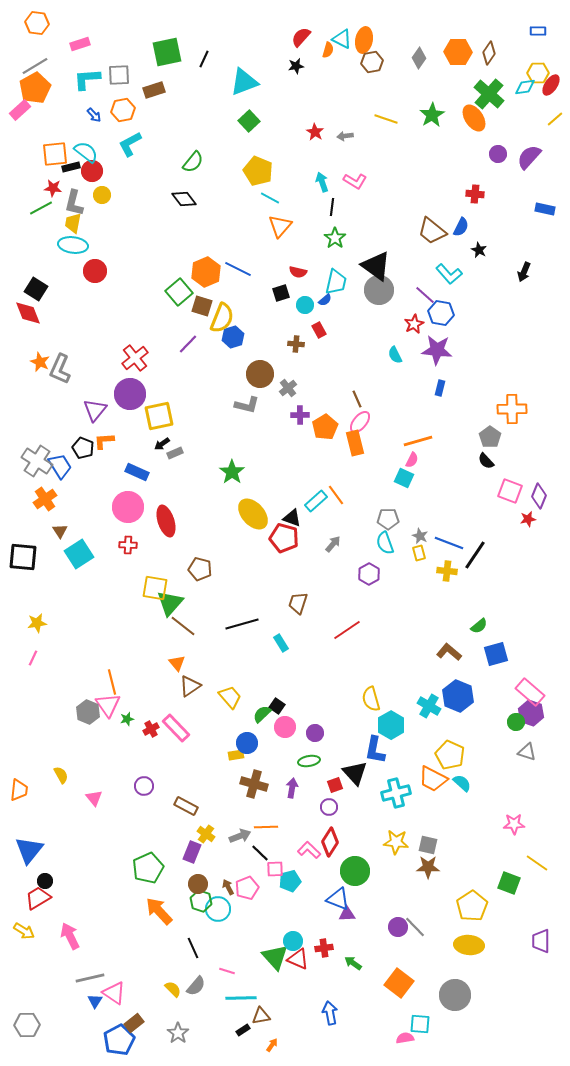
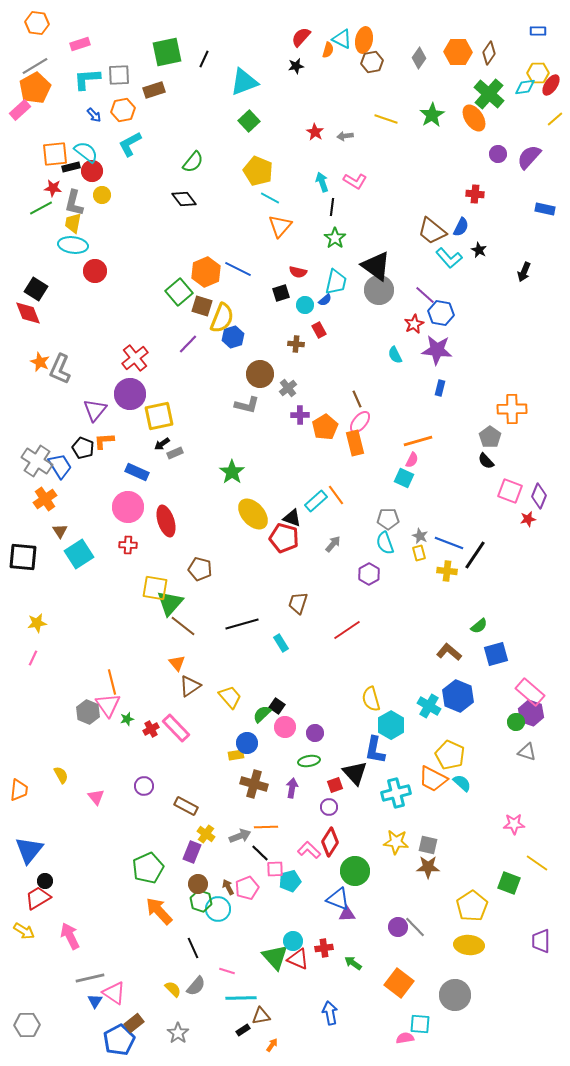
cyan L-shape at (449, 274): moved 16 px up
pink triangle at (94, 798): moved 2 px right, 1 px up
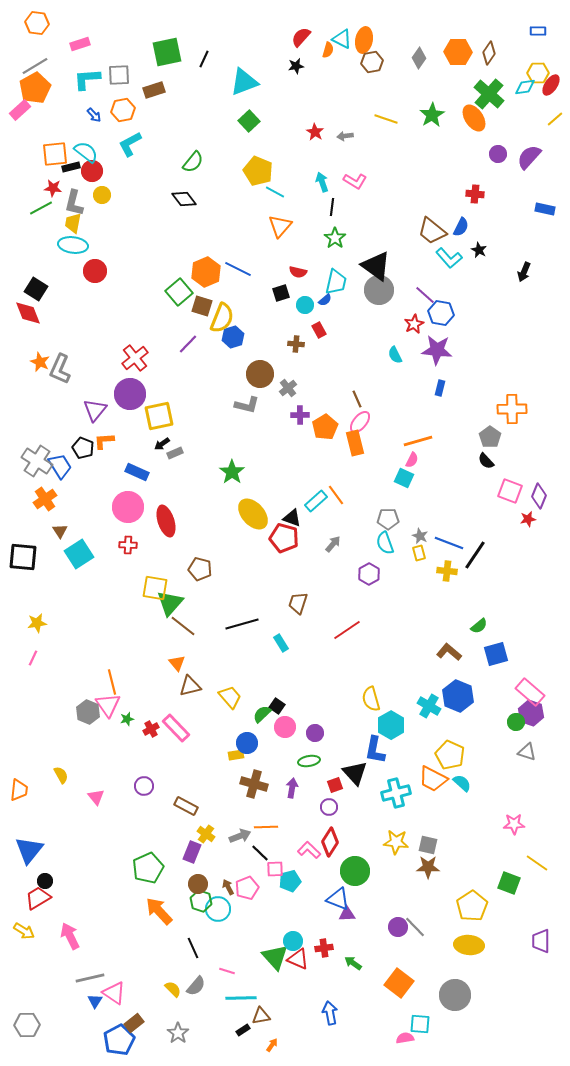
cyan line at (270, 198): moved 5 px right, 6 px up
brown triangle at (190, 686): rotated 20 degrees clockwise
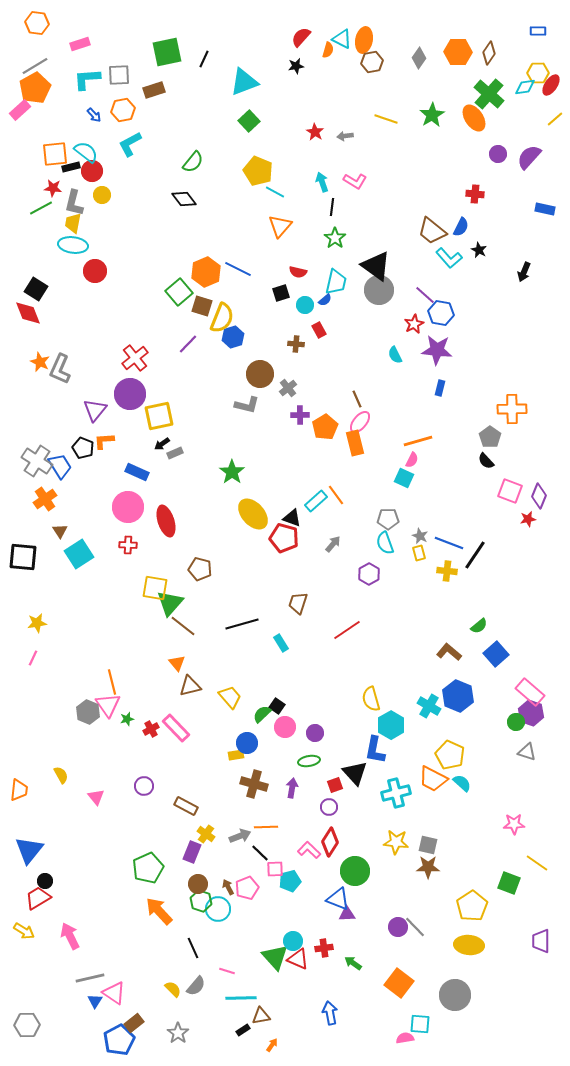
blue square at (496, 654): rotated 25 degrees counterclockwise
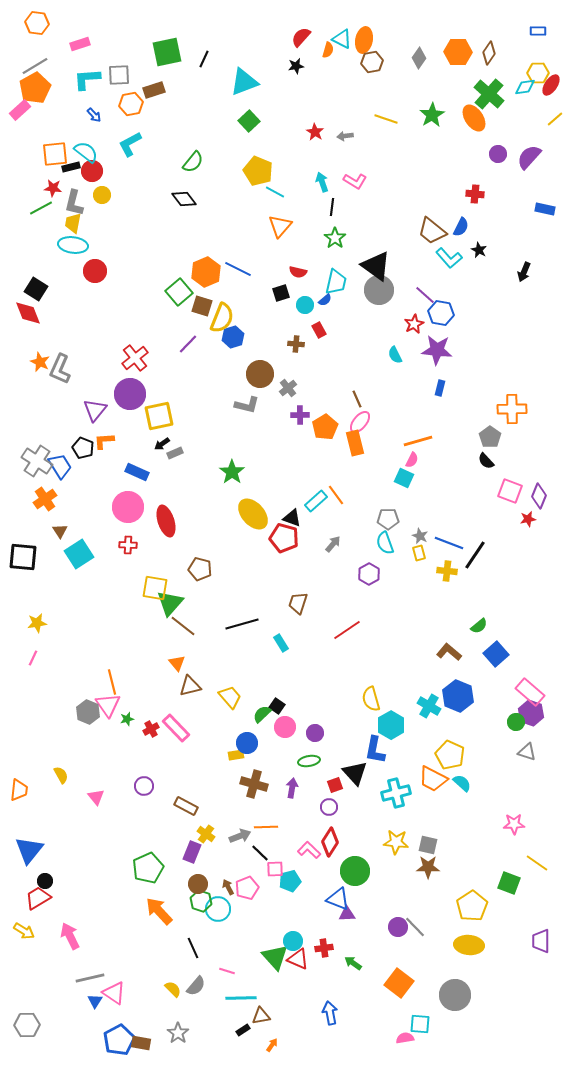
orange hexagon at (123, 110): moved 8 px right, 6 px up
brown rectangle at (134, 1023): moved 7 px right, 20 px down; rotated 48 degrees clockwise
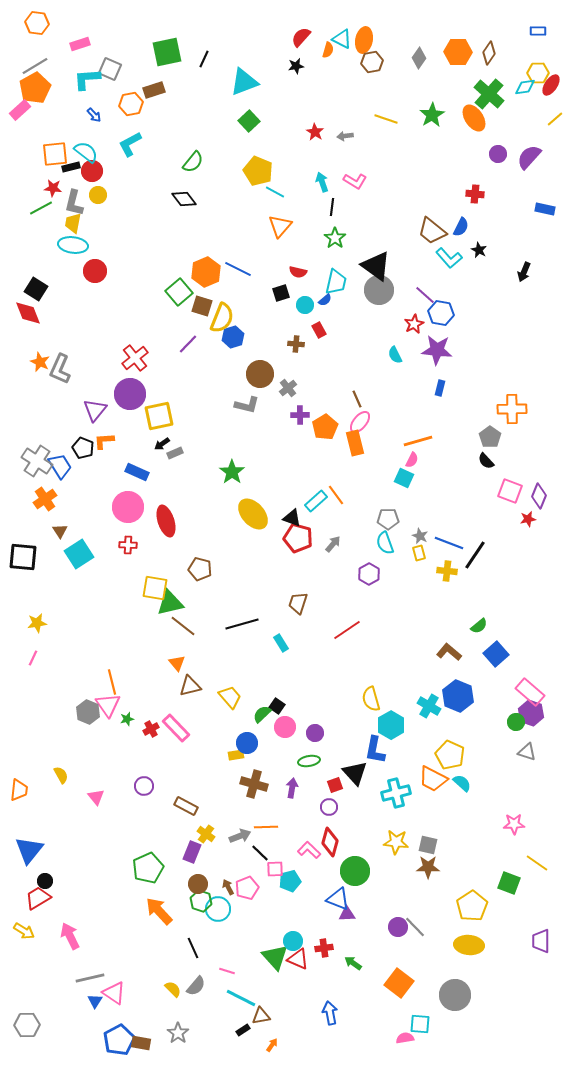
gray square at (119, 75): moved 9 px left, 6 px up; rotated 25 degrees clockwise
yellow circle at (102, 195): moved 4 px left
red pentagon at (284, 538): moved 14 px right
green triangle at (170, 603): rotated 36 degrees clockwise
red diamond at (330, 842): rotated 16 degrees counterclockwise
cyan line at (241, 998): rotated 28 degrees clockwise
